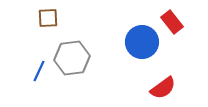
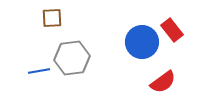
brown square: moved 4 px right
red rectangle: moved 8 px down
blue line: rotated 55 degrees clockwise
red semicircle: moved 6 px up
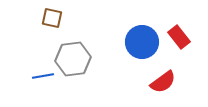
brown square: rotated 15 degrees clockwise
red rectangle: moved 7 px right, 7 px down
gray hexagon: moved 1 px right, 1 px down
blue line: moved 4 px right, 5 px down
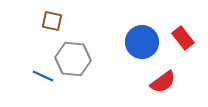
brown square: moved 3 px down
red rectangle: moved 4 px right, 1 px down
gray hexagon: rotated 12 degrees clockwise
blue line: rotated 35 degrees clockwise
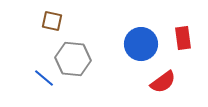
red rectangle: rotated 30 degrees clockwise
blue circle: moved 1 px left, 2 px down
blue line: moved 1 px right, 2 px down; rotated 15 degrees clockwise
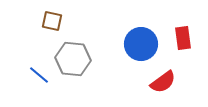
blue line: moved 5 px left, 3 px up
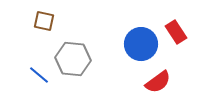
brown square: moved 8 px left
red rectangle: moved 7 px left, 6 px up; rotated 25 degrees counterclockwise
red semicircle: moved 5 px left
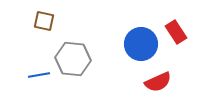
blue line: rotated 50 degrees counterclockwise
red semicircle: rotated 12 degrees clockwise
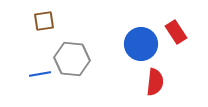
brown square: rotated 20 degrees counterclockwise
gray hexagon: moved 1 px left
blue line: moved 1 px right, 1 px up
red semicircle: moved 3 px left; rotated 60 degrees counterclockwise
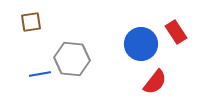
brown square: moved 13 px left, 1 px down
red semicircle: rotated 32 degrees clockwise
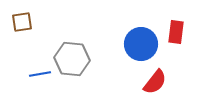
brown square: moved 9 px left
red rectangle: rotated 40 degrees clockwise
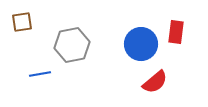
gray hexagon: moved 14 px up; rotated 16 degrees counterclockwise
red semicircle: rotated 12 degrees clockwise
